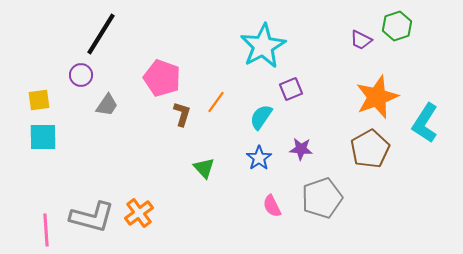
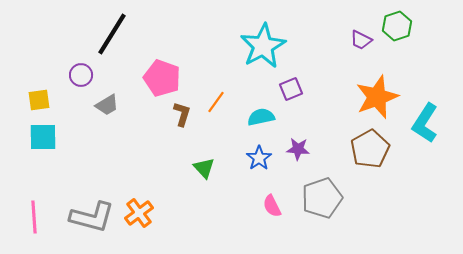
black line: moved 11 px right
gray trapezoid: rotated 25 degrees clockwise
cyan semicircle: rotated 44 degrees clockwise
purple star: moved 3 px left
pink line: moved 12 px left, 13 px up
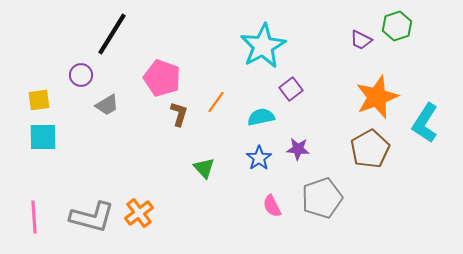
purple square: rotated 15 degrees counterclockwise
brown L-shape: moved 3 px left
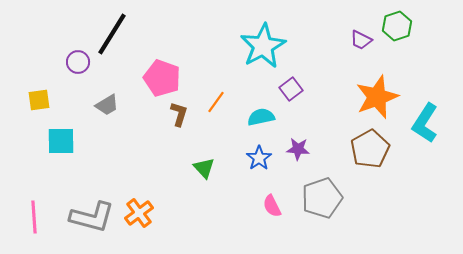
purple circle: moved 3 px left, 13 px up
cyan square: moved 18 px right, 4 px down
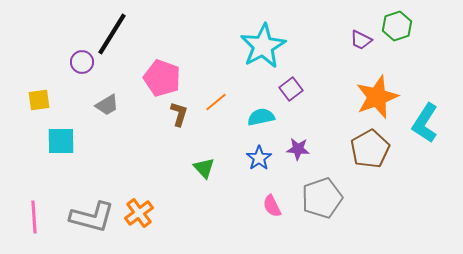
purple circle: moved 4 px right
orange line: rotated 15 degrees clockwise
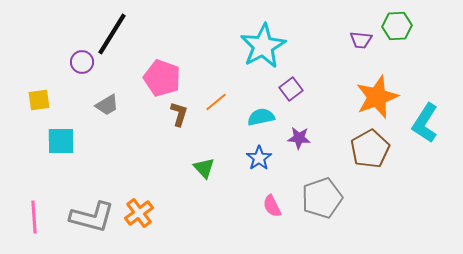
green hexagon: rotated 16 degrees clockwise
purple trapezoid: rotated 20 degrees counterclockwise
purple star: moved 1 px right, 11 px up
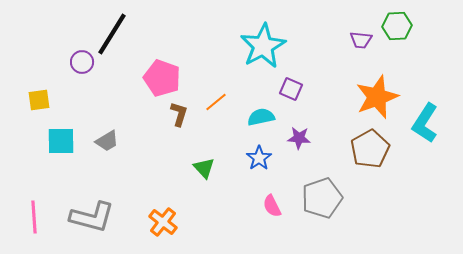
purple square: rotated 30 degrees counterclockwise
gray trapezoid: moved 36 px down
orange cross: moved 24 px right, 9 px down; rotated 16 degrees counterclockwise
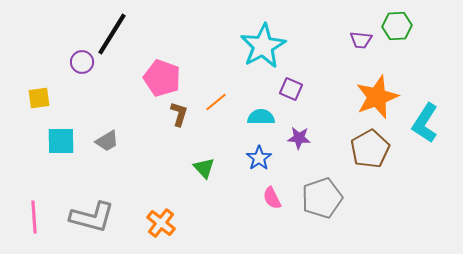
yellow square: moved 2 px up
cyan semicircle: rotated 12 degrees clockwise
pink semicircle: moved 8 px up
orange cross: moved 2 px left, 1 px down
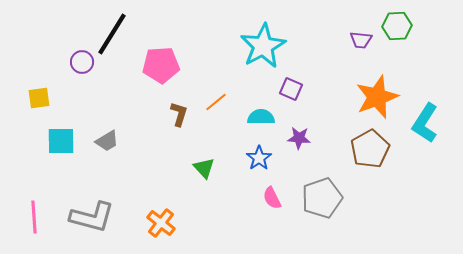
pink pentagon: moved 1 px left, 13 px up; rotated 24 degrees counterclockwise
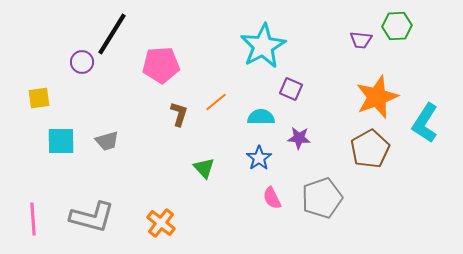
gray trapezoid: rotated 15 degrees clockwise
pink line: moved 1 px left, 2 px down
